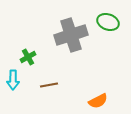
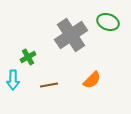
gray cross: rotated 16 degrees counterclockwise
orange semicircle: moved 6 px left, 21 px up; rotated 18 degrees counterclockwise
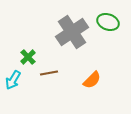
gray cross: moved 1 px right, 3 px up
green cross: rotated 14 degrees counterclockwise
cyan arrow: rotated 30 degrees clockwise
brown line: moved 12 px up
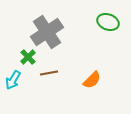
gray cross: moved 25 px left
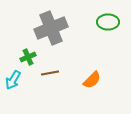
green ellipse: rotated 20 degrees counterclockwise
gray cross: moved 4 px right, 4 px up; rotated 12 degrees clockwise
green cross: rotated 21 degrees clockwise
brown line: moved 1 px right
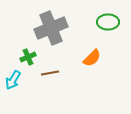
orange semicircle: moved 22 px up
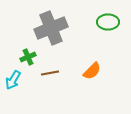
orange semicircle: moved 13 px down
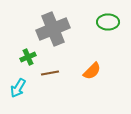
gray cross: moved 2 px right, 1 px down
cyan arrow: moved 5 px right, 8 px down
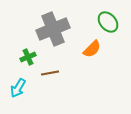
green ellipse: rotated 50 degrees clockwise
orange semicircle: moved 22 px up
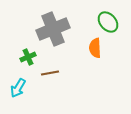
orange semicircle: moved 3 px right, 1 px up; rotated 132 degrees clockwise
